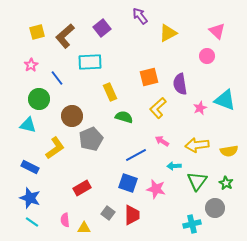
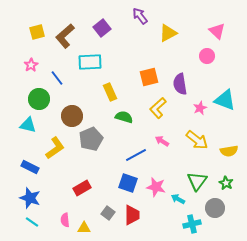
yellow arrow at (197, 145): moved 5 px up; rotated 135 degrees counterclockwise
cyan arrow at (174, 166): moved 4 px right, 33 px down; rotated 32 degrees clockwise
pink star at (156, 189): moved 2 px up
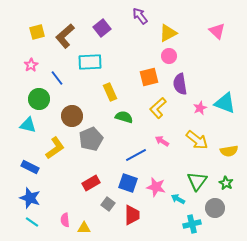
pink circle at (207, 56): moved 38 px left
cyan triangle at (225, 100): moved 3 px down
red rectangle at (82, 188): moved 9 px right, 5 px up
gray square at (108, 213): moved 9 px up
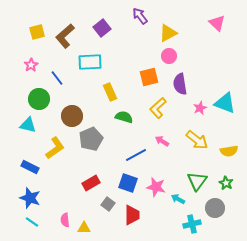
pink triangle at (217, 31): moved 8 px up
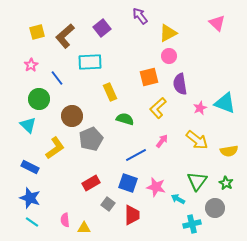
green semicircle at (124, 117): moved 1 px right, 2 px down
cyan triangle at (28, 125): rotated 30 degrees clockwise
pink arrow at (162, 141): rotated 96 degrees clockwise
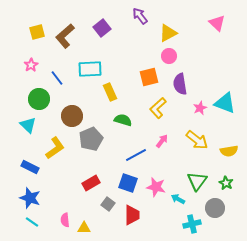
cyan rectangle at (90, 62): moved 7 px down
green semicircle at (125, 119): moved 2 px left, 1 px down
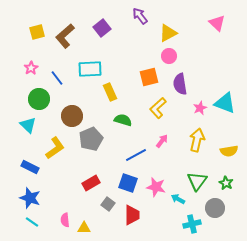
pink star at (31, 65): moved 3 px down
yellow arrow at (197, 140): rotated 115 degrees counterclockwise
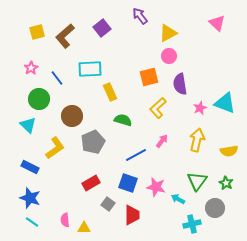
gray pentagon at (91, 139): moved 2 px right, 3 px down
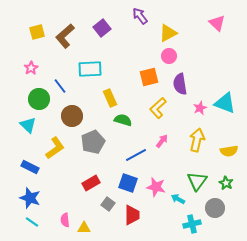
blue line at (57, 78): moved 3 px right, 8 px down
yellow rectangle at (110, 92): moved 6 px down
